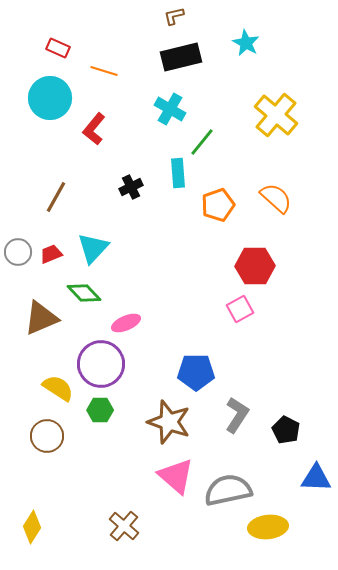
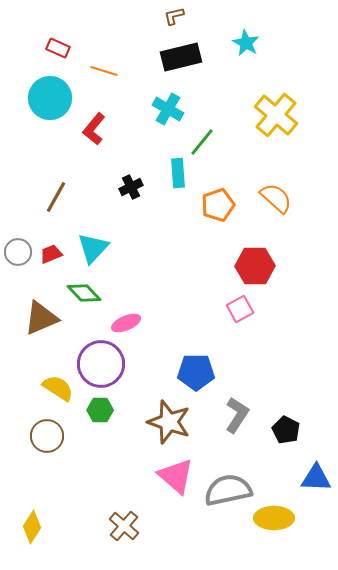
cyan cross: moved 2 px left
yellow ellipse: moved 6 px right, 9 px up; rotated 6 degrees clockwise
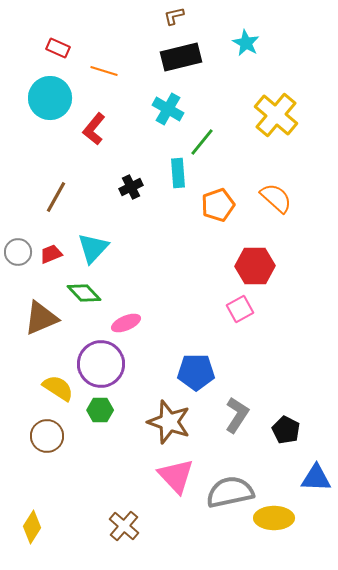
pink triangle: rotated 6 degrees clockwise
gray semicircle: moved 2 px right, 2 px down
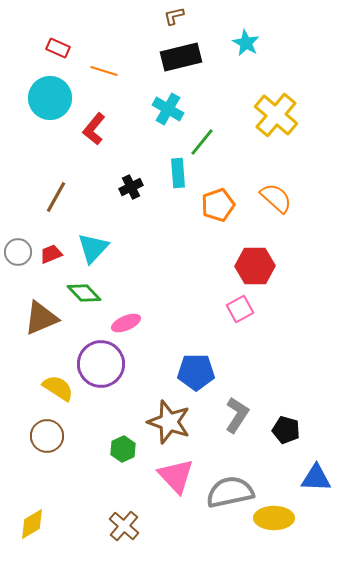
green hexagon: moved 23 px right, 39 px down; rotated 25 degrees counterclockwise
black pentagon: rotated 12 degrees counterclockwise
yellow diamond: moved 3 px up; rotated 28 degrees clockwise
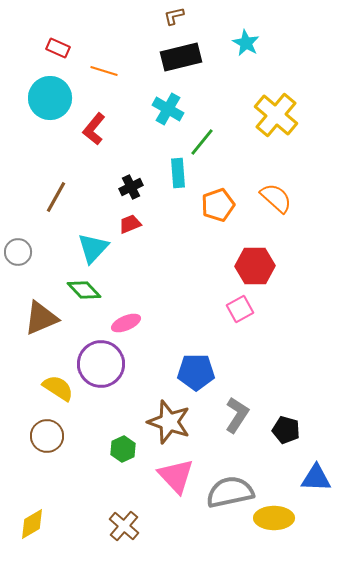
red trapezoid: moved 79 px right, 30 px up
green diamond: moved 3 px up
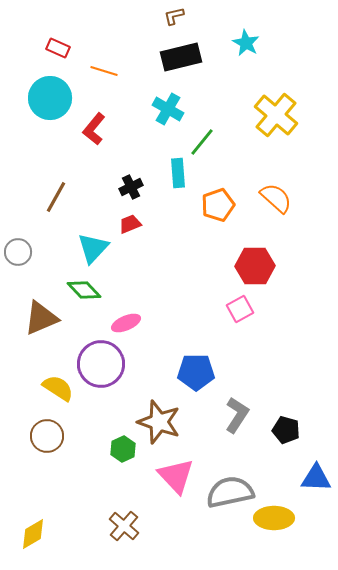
brown star: moved 10 px left
yellow diamond: moved 1 px right, 10 px down
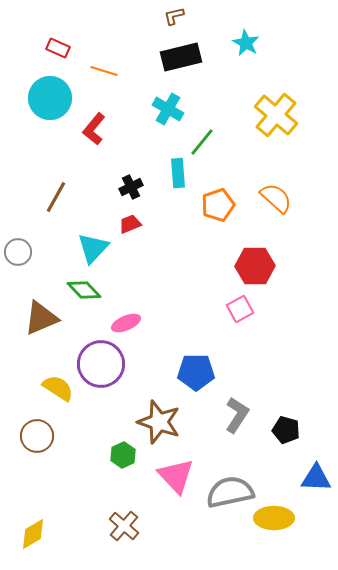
brown circle: moved 10 px left
green hexagon: moved 6 px down
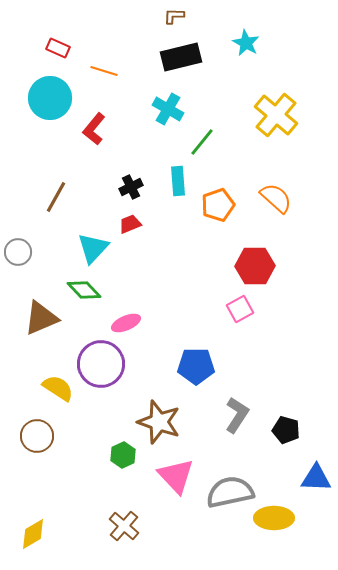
brown L-shape: rotated 15 degrees clockwise
cyan rectangle: moved 8 px down
blue pentagon: moved 6 px up
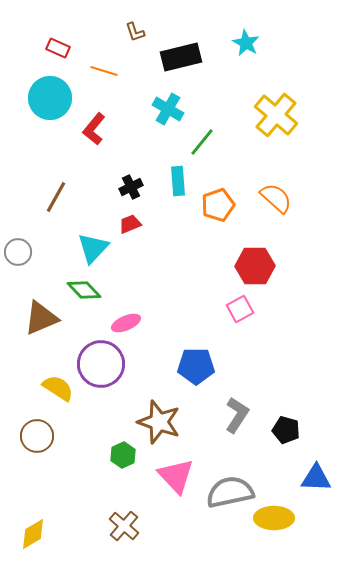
brown L-shape: moved 39 px left, 16 px down; rotated 110 degrees counterclockwise
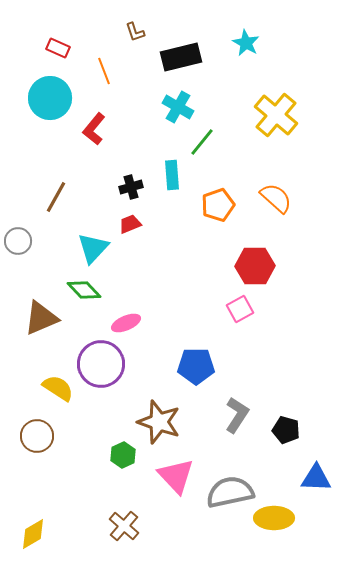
orange line: rotated 52 degrees clockwise
cyan cross: moved 10 px right, 2 px up
cyan rectangle: moved 6 px left, 6 px up
black cross: rotated 10 degrees clockwise
gray circle: moved 11 px up
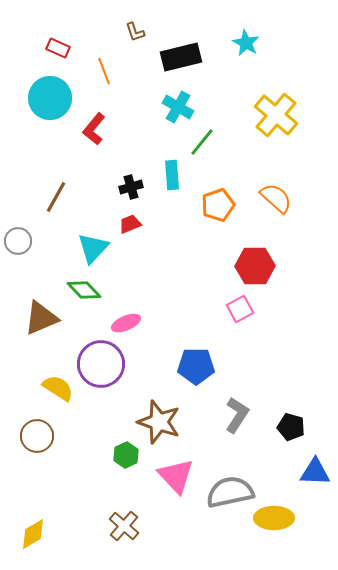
black pentagon: moved 5 px right, 3 px up
green hexagon: moved 3 px right
blue triangle: moved 1 px left, 6 px up
